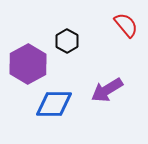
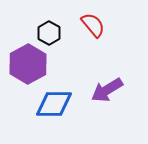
red semicircle: moved 33 px left
black hexagon: moved 18 px left, 8 px up
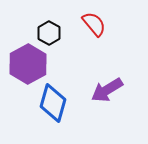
red semicircle: moved 1 px right, 1 px up
blue diamond: moved 1 px left, 1 px up; rotated 75 degrees counterclockwise
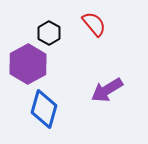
blue diamond: moved 9 px left, 6 px down
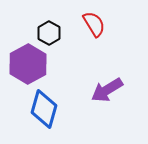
red semicircle: rotated 8 degrees clockwise
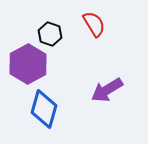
black hexagon: moved 1 px right, 1 px down; rotated 10 degrees counterclockwise
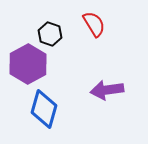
purple arrow: rotated 24 degrees clockwise
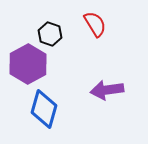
red semicircle: moved 1 px right
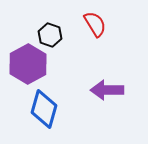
black hexagon: moved 1 px down
purple arrow: rotated 8 degrees clockwise
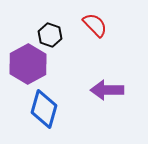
red semicircle: moved 1 px down; rotated 12 degrees counterclockwise
